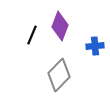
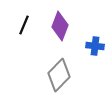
black line: moved 8 px left, 10 px up
blue cross: rotated 12 degrees clockwise
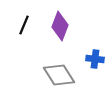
blue cross: moved 13 px down
gray diamond: rotated 76 degrees counterclockwise
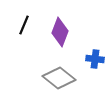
purple diamond: moved 6 px down
gray diamond: moved 3 px down; rotated 20 degrees counterclockwise
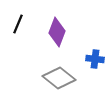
black line: moved 6 px left, 1 px up
purple diamond: moved 3 px left
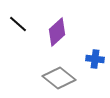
black line: rotated 72 degrees counterclockwise
purple diamond: rotated 28 degrees clockwise
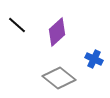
black line: moved 1 px left, 1 px down
blue cross: moved 1 px left; rotated 18 degrees clockwise
